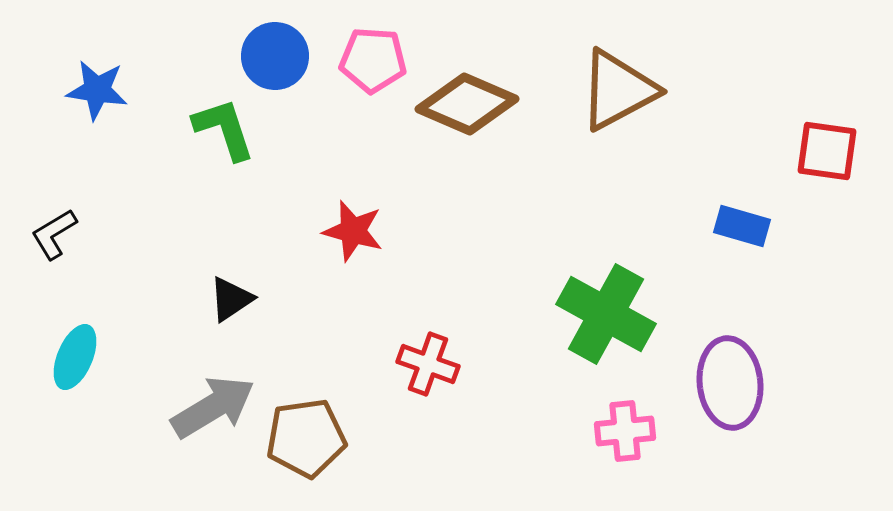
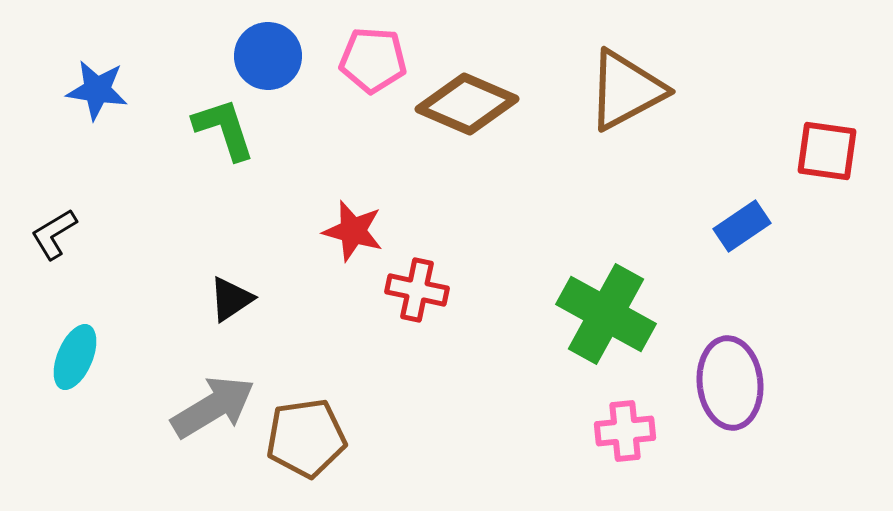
blue circle: moved 7 px left
brown triangle: moved 8 px right
blue rectangle: rotated 50 degrees counterclockwise
red cross: moved 11 px left, 74 px up; rotated 8 degrees counterclockwise
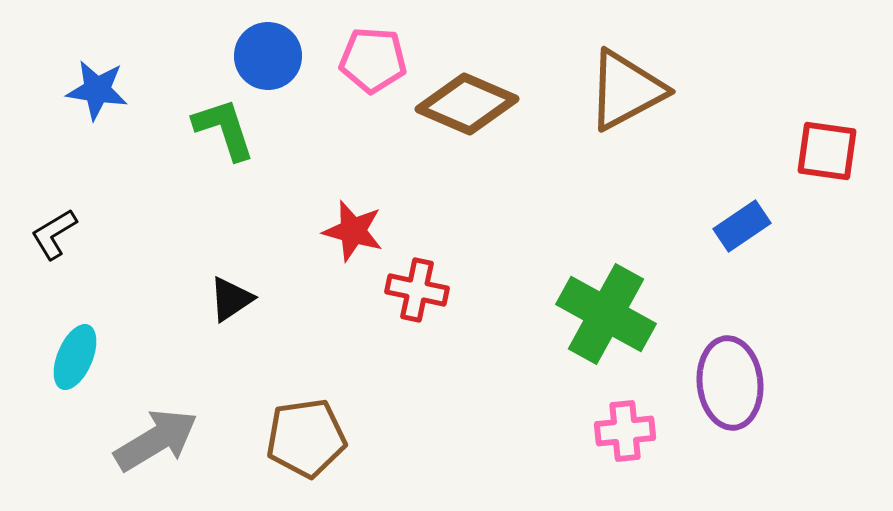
gray arrow: moved 57 px left, 33 px down
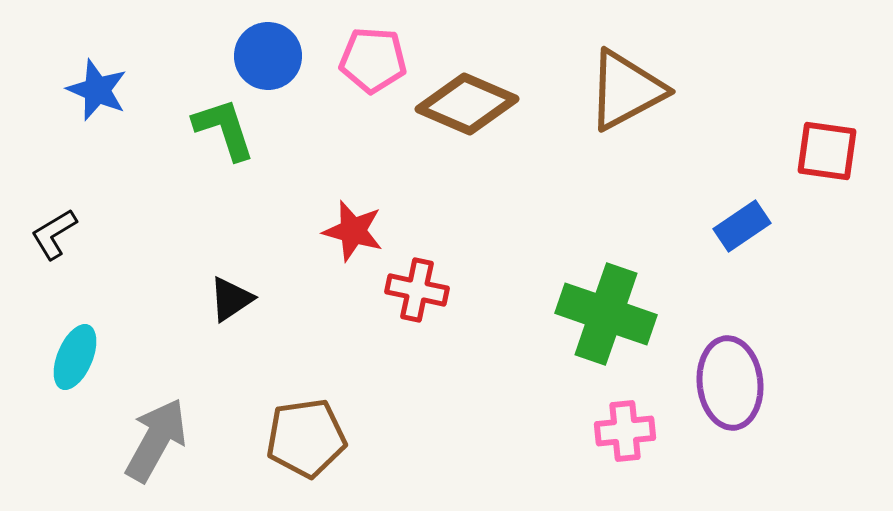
blue star: rotated 14 degrees clockwise
green cross: rotated 10 degrees counterclockwise
gray arrow: rotated 30 degrees counterclockwise
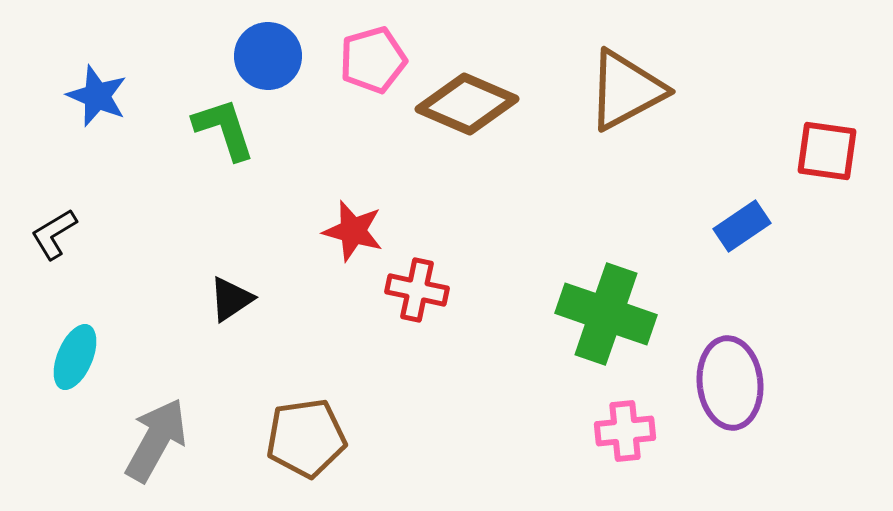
pink pentagon: rotated 20 degrees counterclockwise
blue star: moved 6 px down
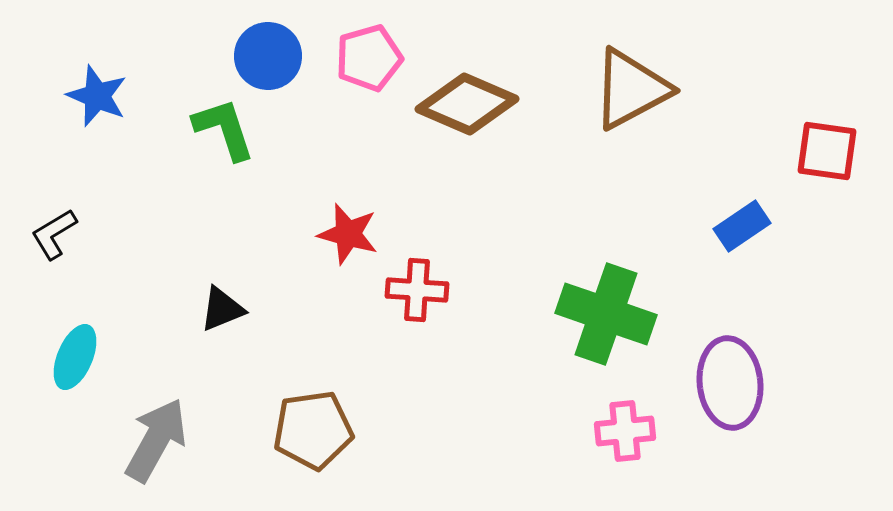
pink pentagon: moved 4 px left, 2 px up
brown triangle: moved 5 px right, 1 px up
red star: moved 5 px left, 3 px down
red cross: rotated 8 degrees counterclockwise
black triangle: moved 9 px left, 10 px down; rotated 12 degrees clockwise
brown pentagon: moved 7 px right, 8 px up
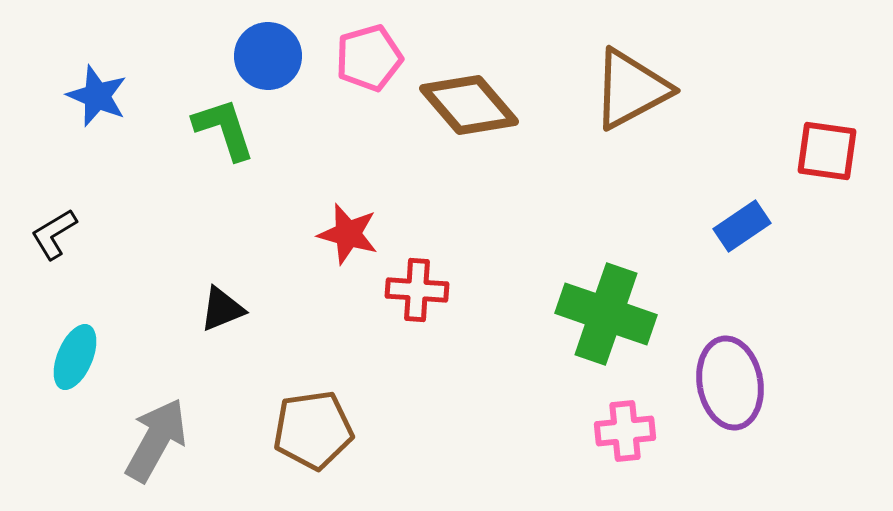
brown diamond: moved 2 px right, 1 px down; rotated 26 degrees clockwise
purple ellipse: rotated 4 degrees counterclockwise
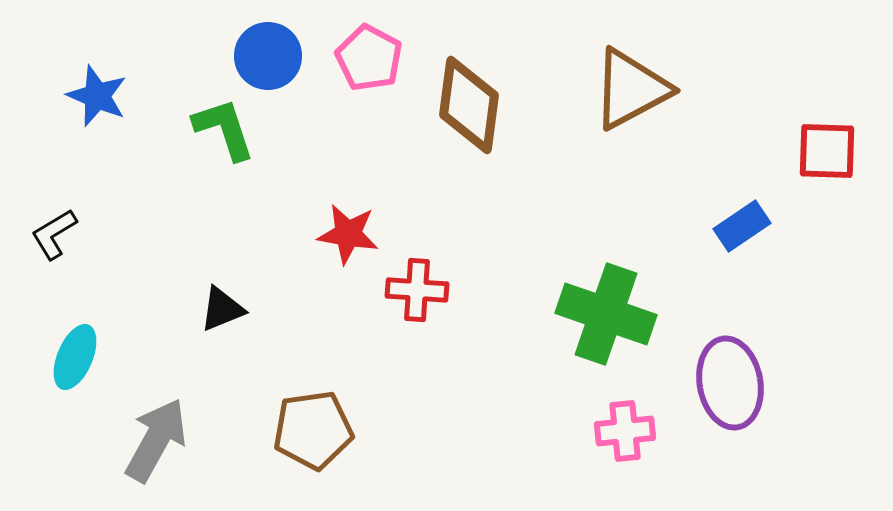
pink pentagon: rotated 28 degrees counterclockwise
brown diamond: rotated 48 degrees clockwise
red square: rotated 6 degrees counterclockwise
red star: rotated 6 degrees counterclockwise
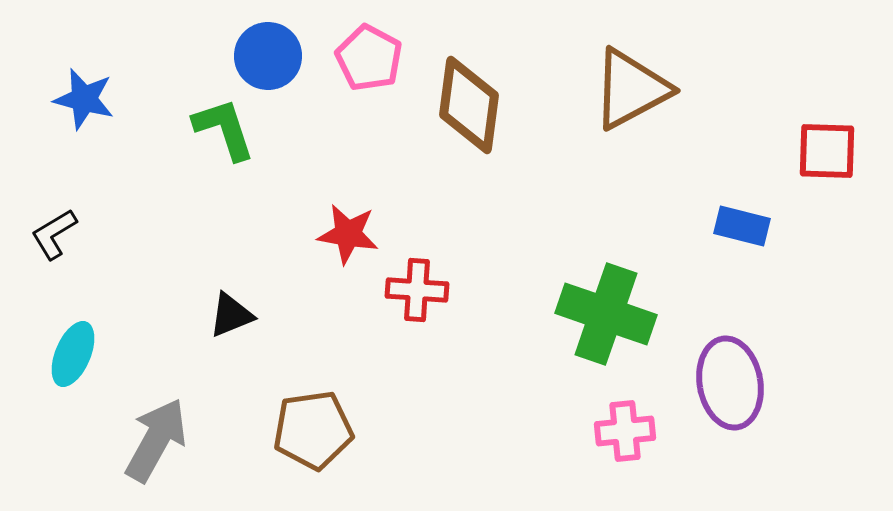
blue star: moved 13 px left, 3 px down; rotated 8 degrees counterclockwise
blue rectangle: rotated 48 degrees clockwise
black triangle: moved 9 px right, 6 px down
cyan ellipse: moved 2 px left, 3 px up
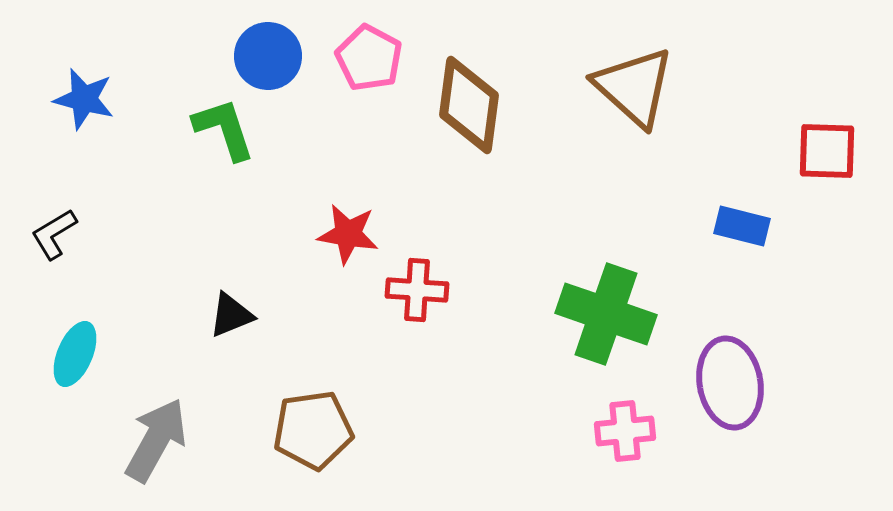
brown triangle: moved 3 px right, 2 px up; rotated 50 degrees counterclockwise
cyan ellipse: moved 2 px right
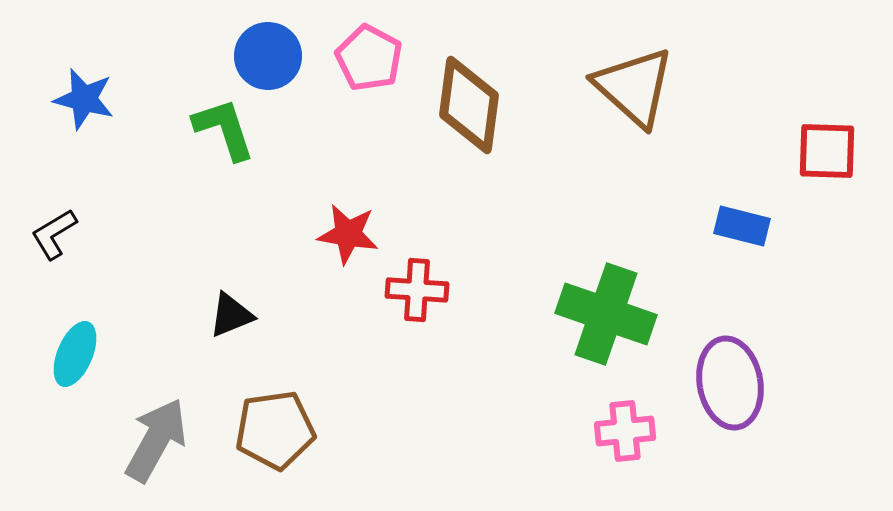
brown pentagon: moved 38 px left
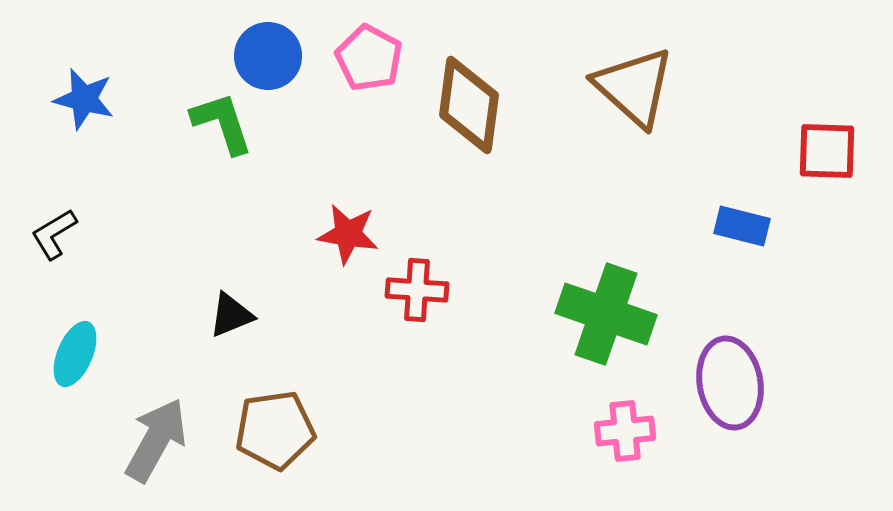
green L-shape: moved 2 px left, 6 px up
